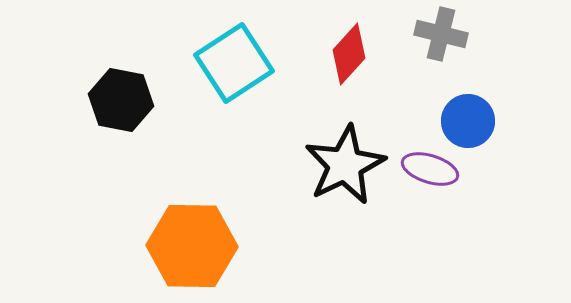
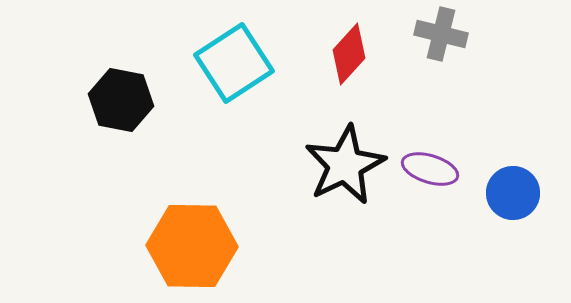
blue circle: moved 45 px right, 72 px down
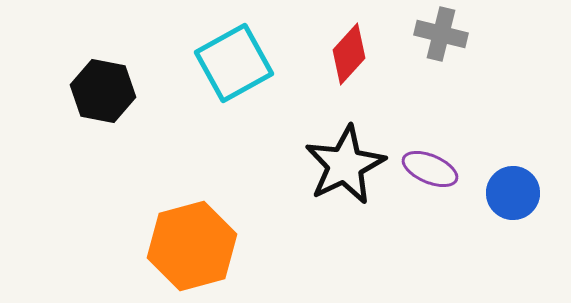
cyan square: rotated 4 degrees clockwise
black hexagon: moved 18 px left, 9 px up
purple ellipse: rotated 6 degrees clockwise
orange hexagon: rotated 16 degrees counterclockwise
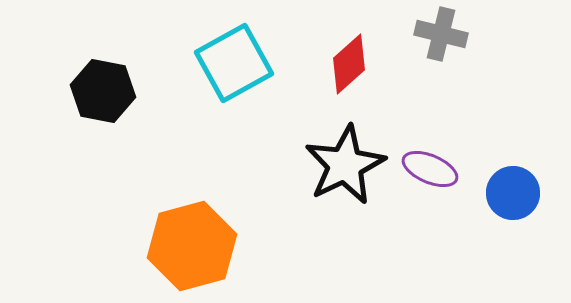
red diamond: moved 10 px down; rotated 6 degrees clockwise
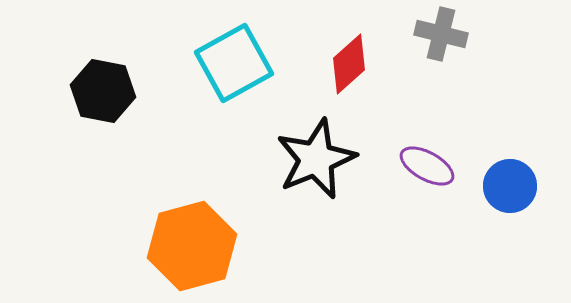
black star: moved 29 px left, 6 px up; rotated 4 degrees clockwise
purple ellipse: moved 3 px left, 3 px up; rotated 6 degrees clockwise
blue circle: moved 3 px left, 7 px up
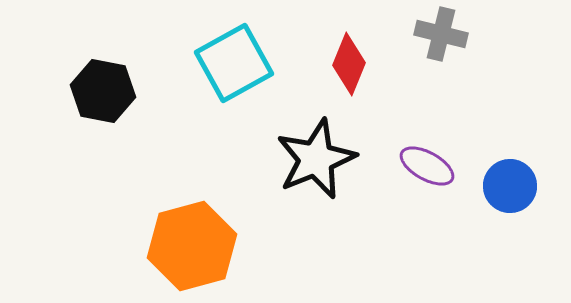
red diamond: rotated 26 degrees counterclockwise
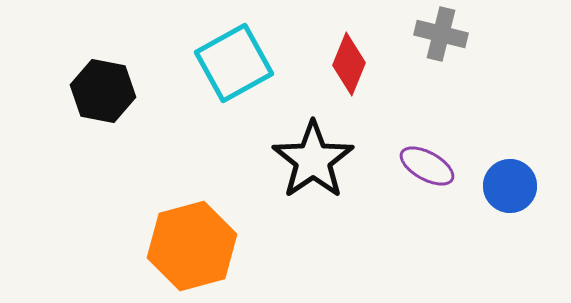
black star: moved 3 px left, 1 px down; rotated 12 degrees counterclockwise
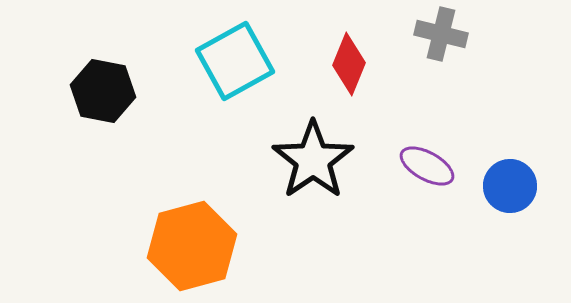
cyan square: moved 1 px right, 2 px up
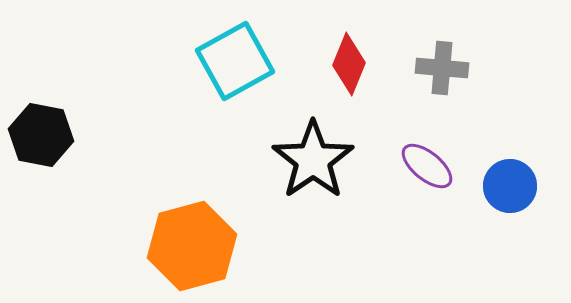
gray cross: moved 1 px right, 34 px down; rotated 9 degrees counterclockwise
black hexagon: moved 62 px left, 44 px down
purple ellipse: rotated 10 degrees clockwise
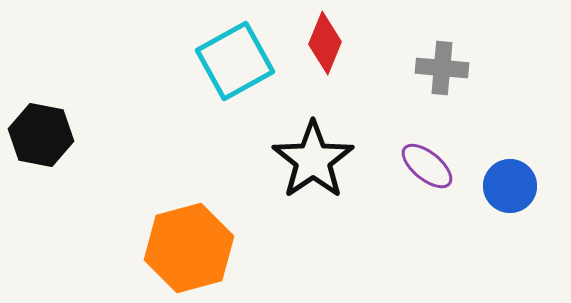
red diamond: moved 24 px left, 21 px up
orange hexagon: moved 3 px left, 2 px down
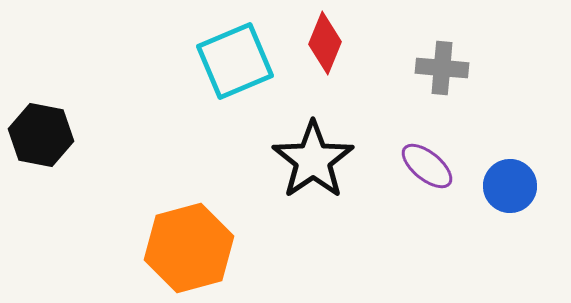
cyan square: rotated 6 degrees clockwise
